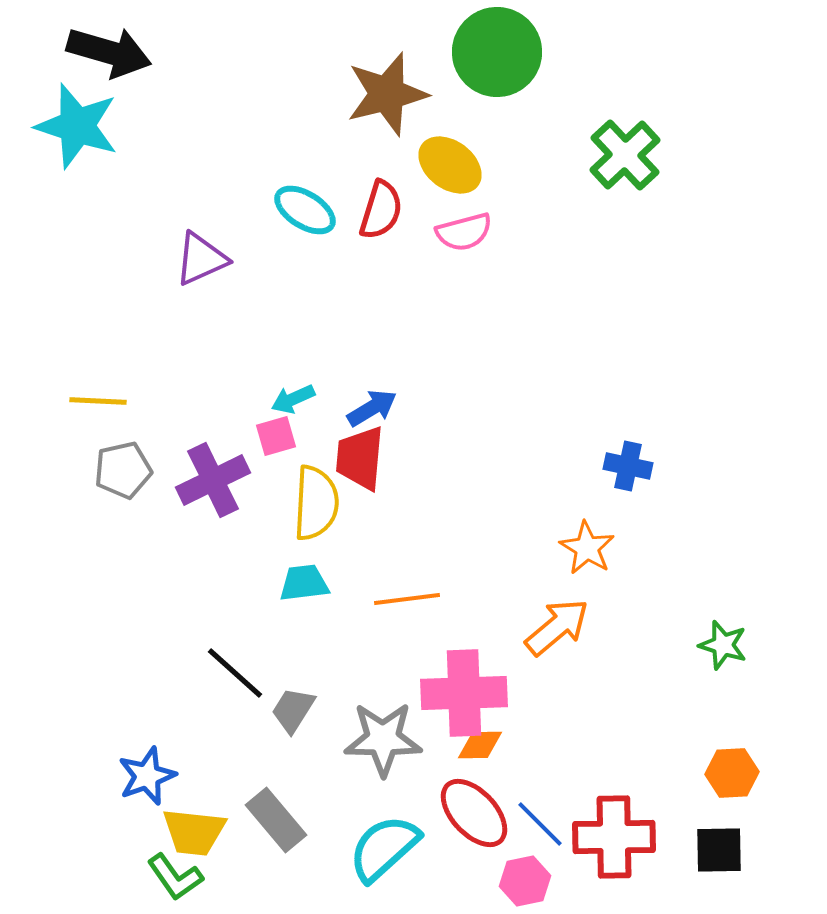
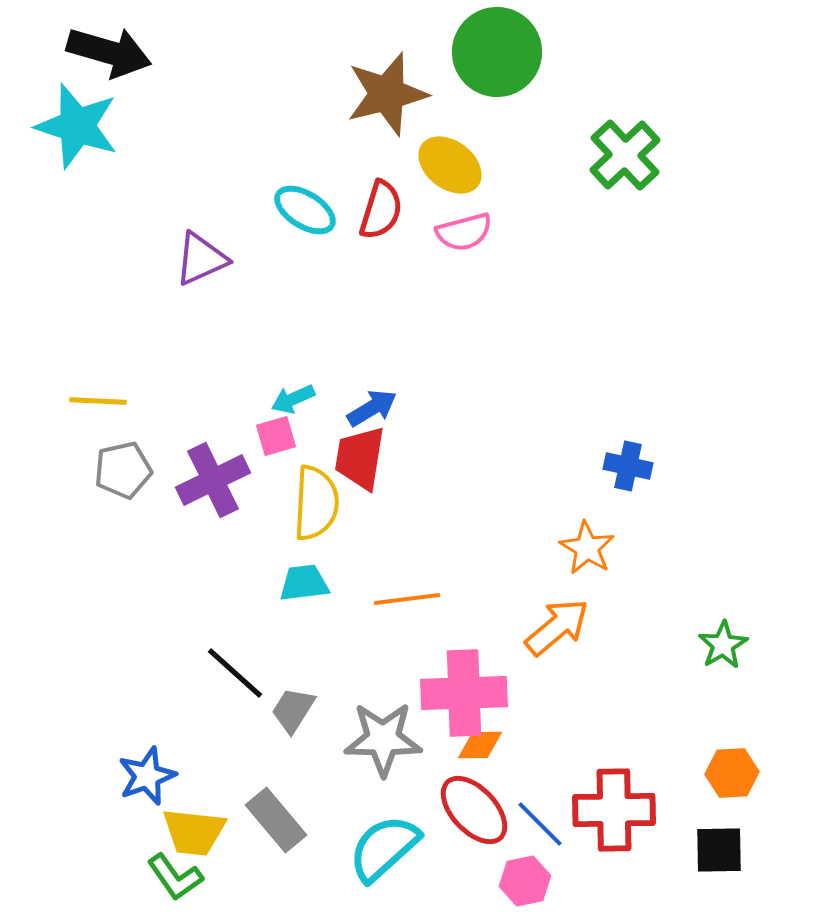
red trapezoid: rotated 4 degrees clockwise
green star: rotated 24 degrees clockwise
red ellipse: moved 3 px up
red cross: moved 27 px up
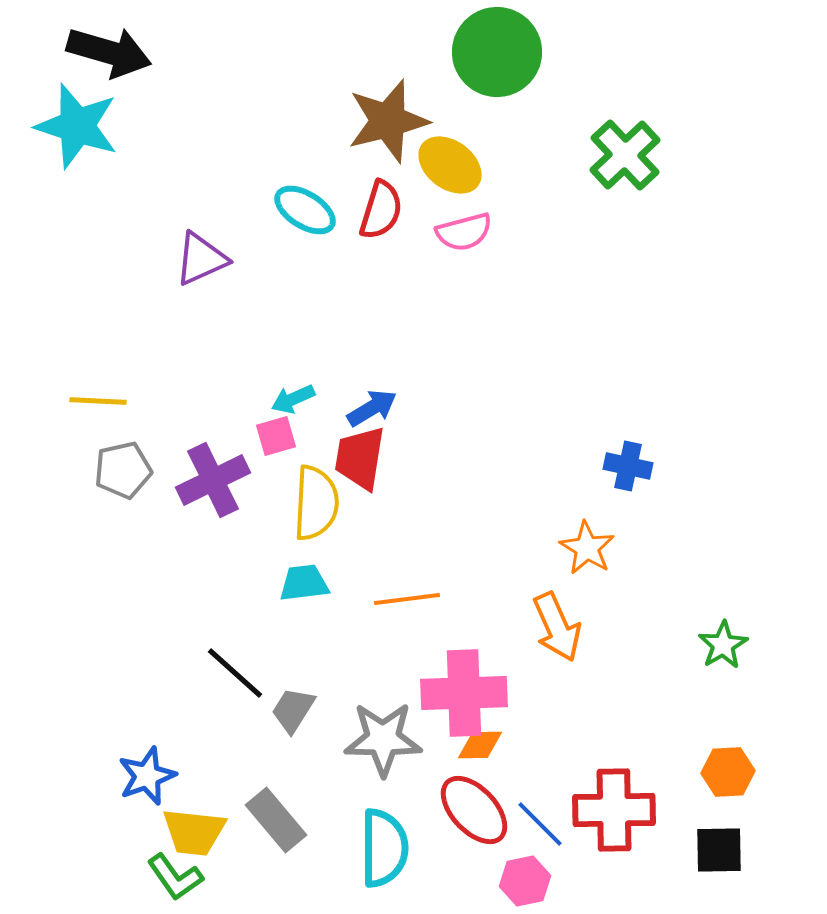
brown star: moved 1 px right, 27 px down
orange arrow: rotated 106 degrees clockwise
orange hexagon: moved 4 px left, 1 px up
cyan semicircle: rotated 132 degrees clockwise
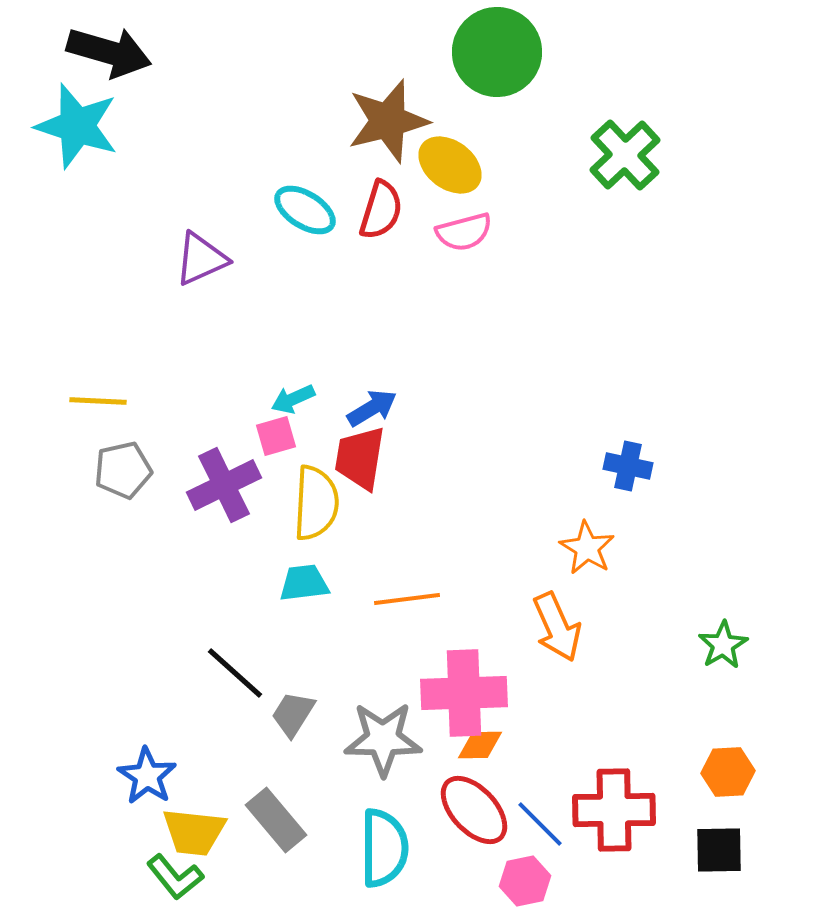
purple cross: moved 11 px right, 5 px down
gray trapezoid: moved 4 px down
blue star: rotated 18 degrees counterclockwise
green L-shape: rotated 4 degrees counterclockwise
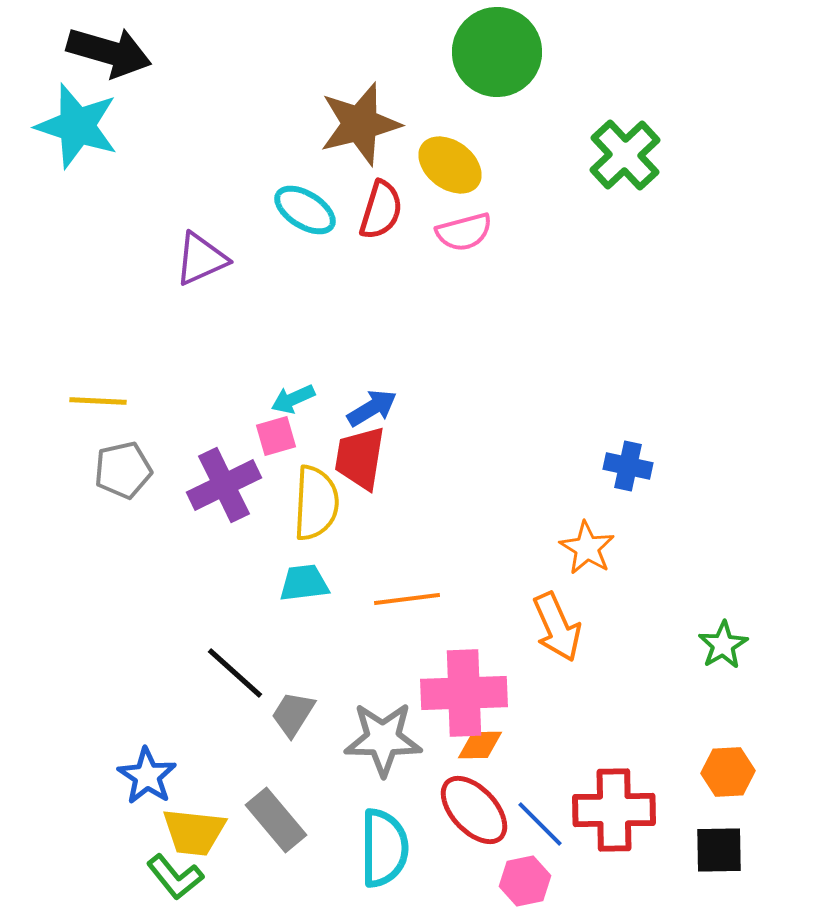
brown star: moved 28 px left, 3 px down
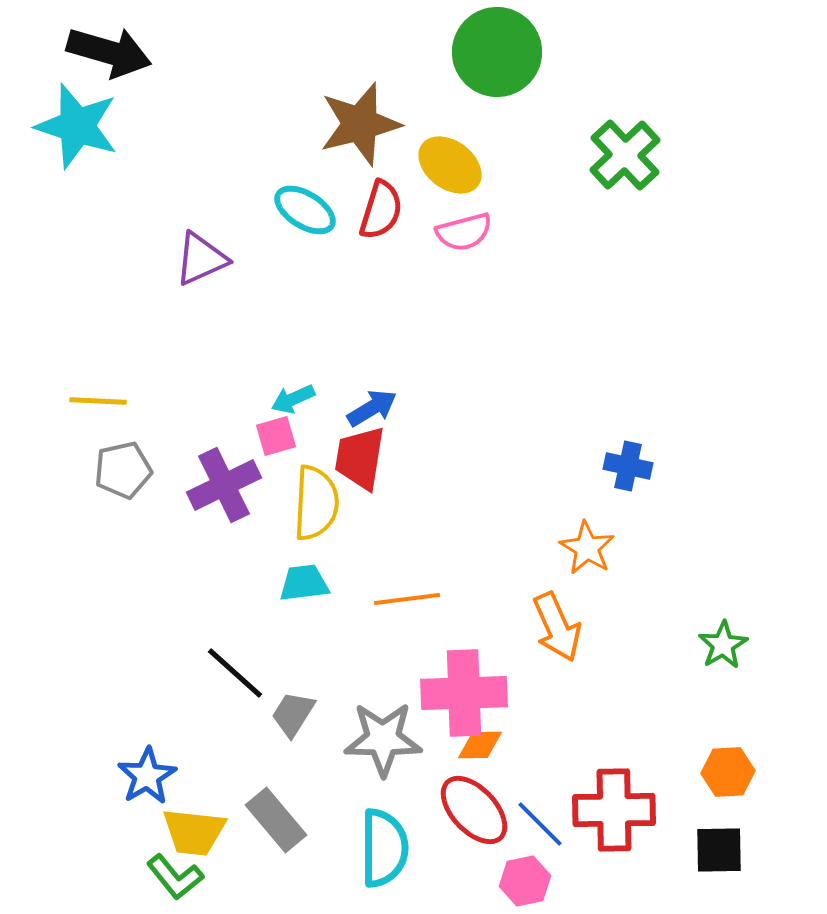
blue star: rotated 8 degrees clockwise
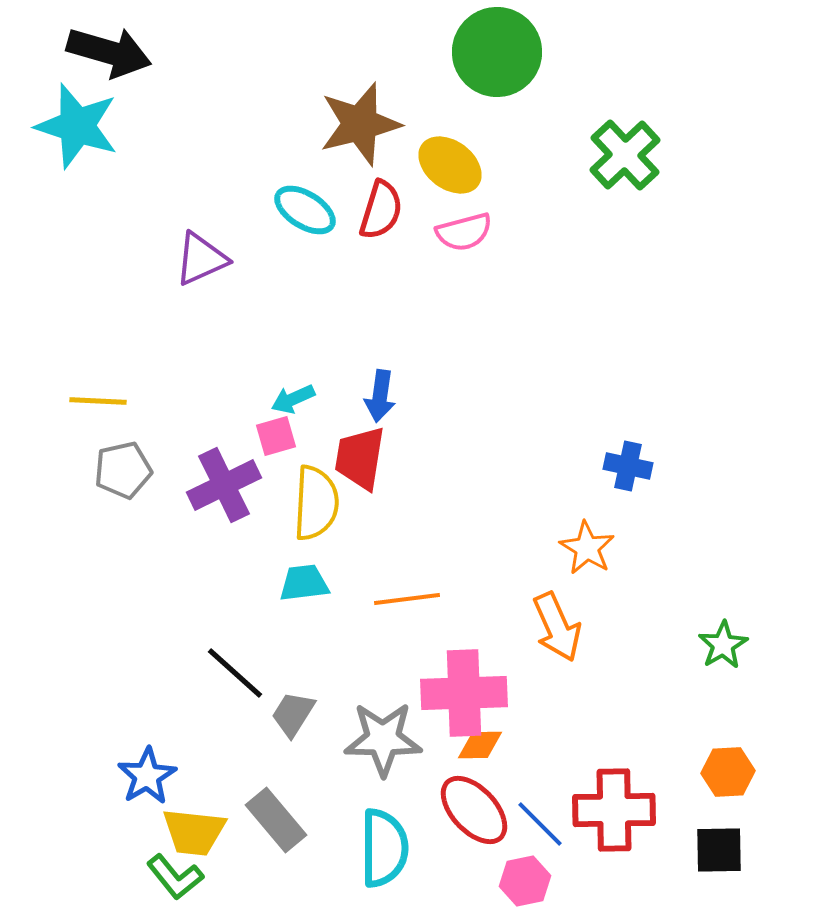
blue arrow: moved 8 px right, 12 px up; rotated 129 degrees clockwise
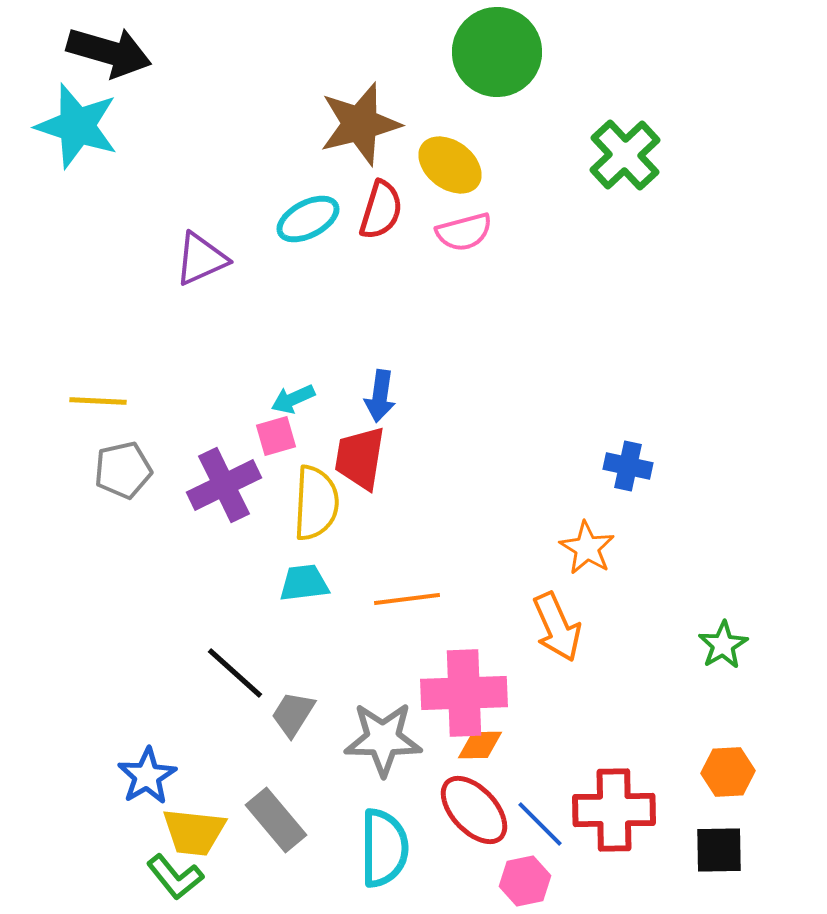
cyan ellipse: moved 3 px right, 9 px down; rotated 60 degrees counterclockwise
